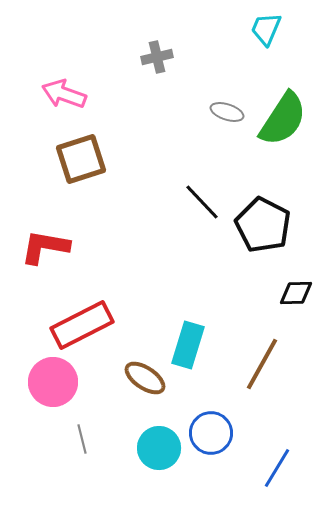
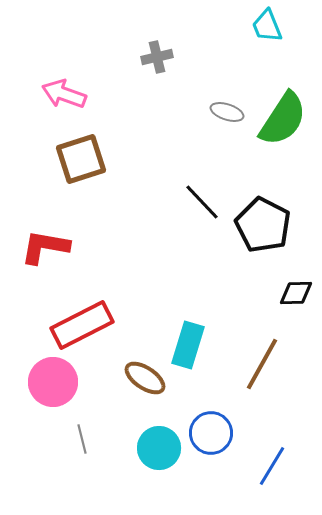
cyan trapezoid: moved 1 px right, 3 px up; rotated 45 degrees counterclockwise
blue line: moved 5 px left, 2 px up
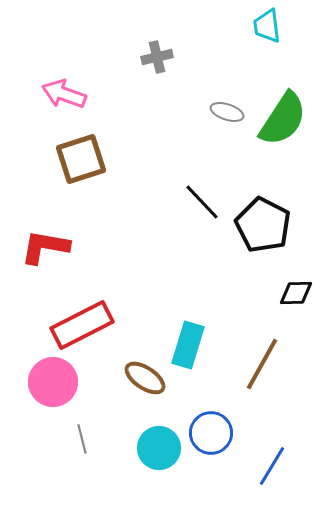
cyan trapezoid: rotated 15 degrees clockwise
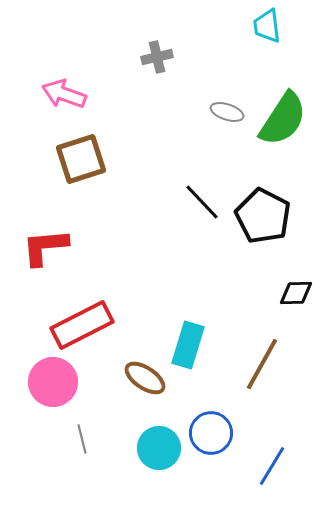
black pentagon: moved 9 px up
red L-shape: rotated 15 degrees counterclockwise
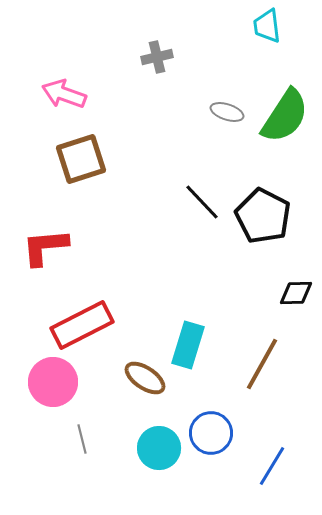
green semicircle: moved 2 px right, 3 px up
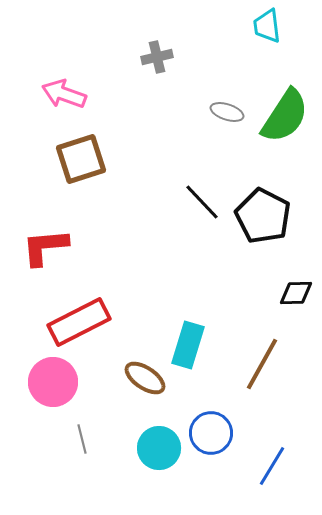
red rectangle: moved 3 px left, 3 px up
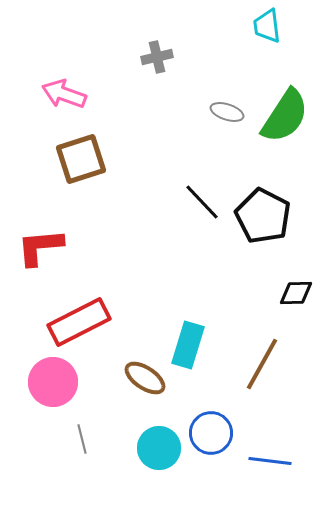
red L-shape: moved 5 px left
blue line: moved 2 px left, 5 px up; rotated 66 degrees clockwise
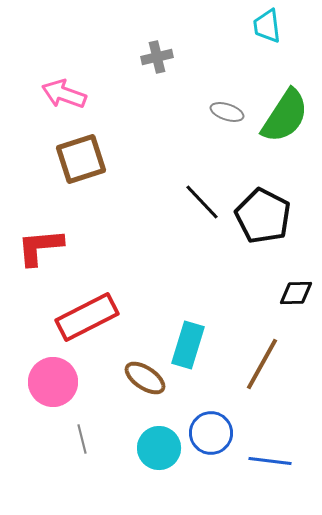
red rectangle: moved 8 px right, 5 px up
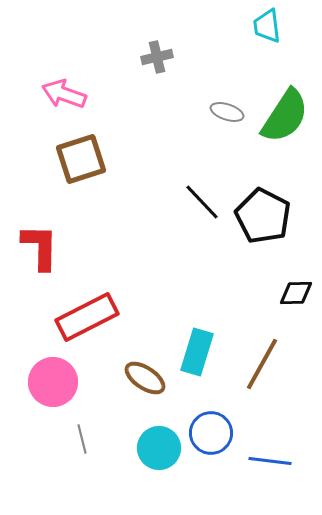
red L-shape: rotated 96 degrees clockwise
cyan rectangle: moved 9 px right, 7 px down
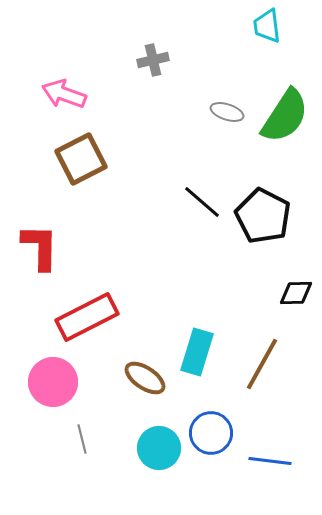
gray cross: moved 4 px left, 3 px down
brown square: rotated 9 degrees counterclockwise
black line: rotated 6 degrees counterclockwise
